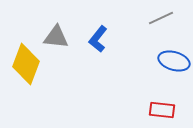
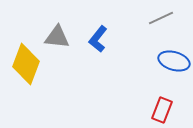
gray triangle: moved 1 px right
red rectangle: rotated 75 degrees counterclockwise
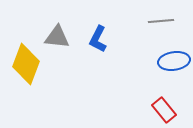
gray line: moved 3 px down; rotated 20 degrees clockwise
blue L-shape: rotated 12 degrees counterclockwise
blue ellipse: rotated 24 degrees counterclockwise
red rectangle: moved 2 px right; rotated 60 degrees counterclockwise
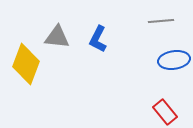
blue ellipse: moved 1 px up
red rectangle: moved 1 px right, 2 px down
